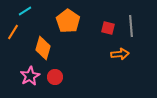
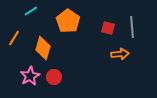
cyan line: moved 6 px right
gray line: moved 1 px right, 1 px down
orange line: moved 1 px right, 6 px down
red circle: moved 1 px left
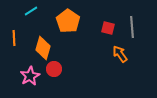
orange line: rotated 35 degrees counterclockwise
orange arrow: rotated 120 degrees counterclockwise
red circle: moved 8 px up
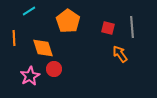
cyan line: moved 2 px left
orange diamond: rotated 35 degrees counterclockwise
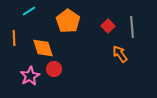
red square: moved 2 px up; rotated 32 degrees clockwise
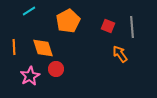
orange pentagon: rotated 10 degrees clockwise
red square: rotated 24 degrees counterclockwise
orange line: moved 9 px down
red circle: moved 2 px right
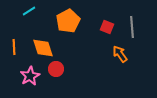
red square: moved 1 px left, 1 px down
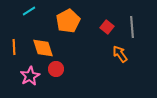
red square: rotated 16 degrees clockwise
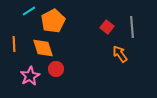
orange pentagon: moved 15 px left
orange line: moved 3 px up
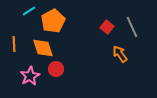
gray line: rotated 20 degrees counterclockwise
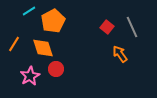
orange line: rotated 35 degrees clockwise
